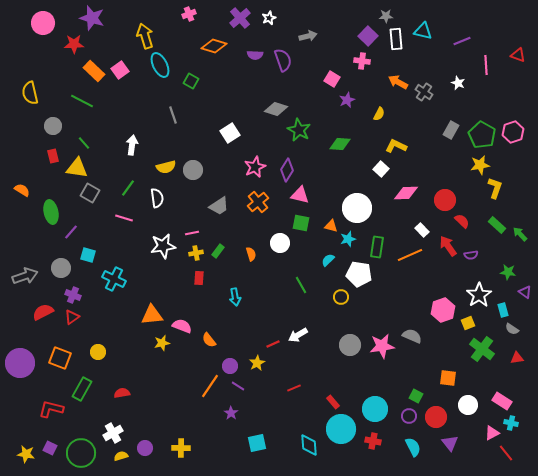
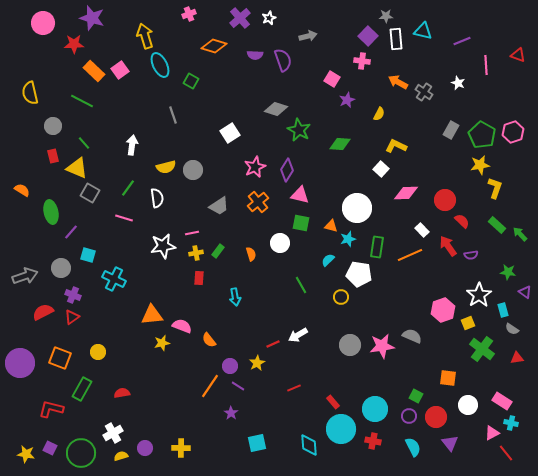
yellow triangle at (77, 168): rotated 15 degrees clockwise
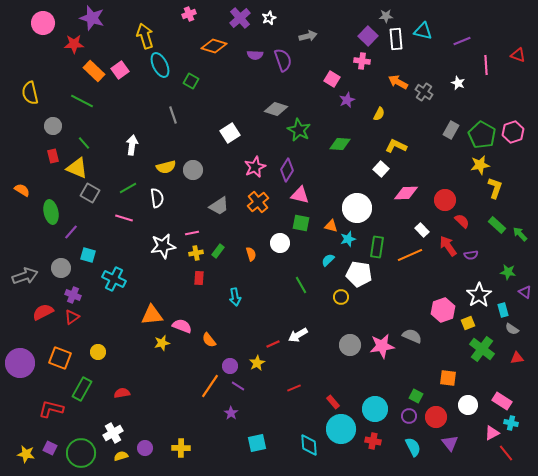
green line at (128, 188): rotated 24 degrees clockwise
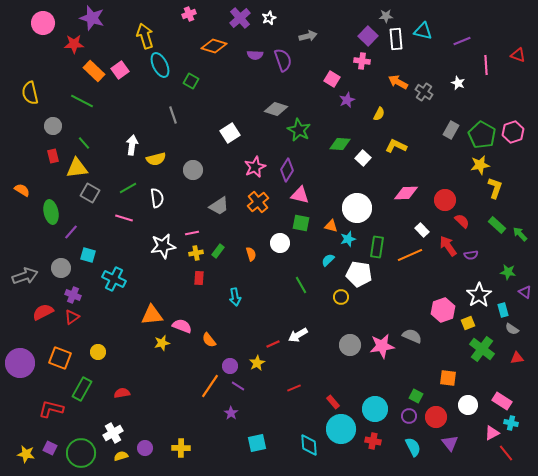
yellow semicircle at (166, 167): moved 10 px left, 8 px up
yellow triangle at (77, 168): rotated 30 degrees counterclockwise
white square at (381, 169): moved 18 px left, 11 px up
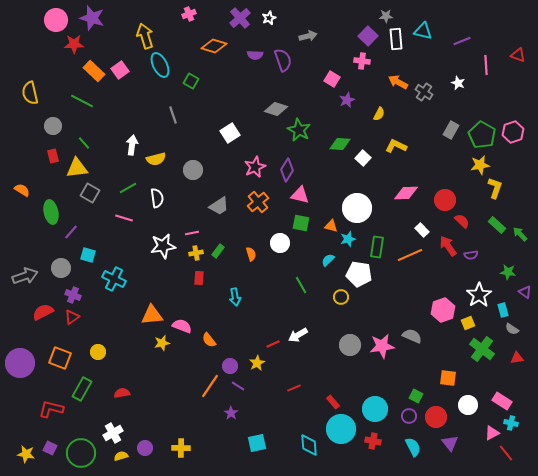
pink circle at (43, 23): moved 13 px right, 3 px up
